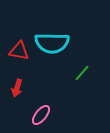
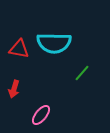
cyan semicircle: moved 2 px right
red triangle: moved 2 px up
red arrow: moved 3 px left, 1 px down
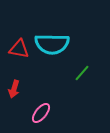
cyan semicircle: moved 2 px left, 1 px down
pink ellipse: moved 2 px up
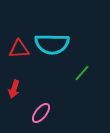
red triangle: rotated 15 degrees counterclockwise
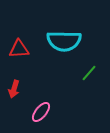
cyan semicircle: moved 12 px right, 3 px up
green line: moved 7 px right
pink ellipse: moved 1 px up
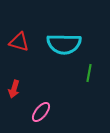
cyan semicircle: moved 3 px down
red triangle: moved 7 px up; rotated 20 degrees clockwise
green line: rotated 30 degrees counterclockwise
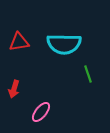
red triangle: rotated 25 degrees counterclockwise
green line: moved 1 px left, 1 px down; rotated 30 degrees counterclockwise
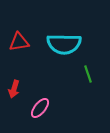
pink ellipse: moved 1 px left, 4 px up
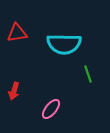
red triangle: moved 2 px left, 9 px up
red arrow: moved 2 px down
pink ellipse: moved 11 px right, 1 px down
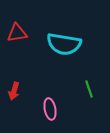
cyan semicircle: rotated 8 degrees clockwise
green line: moved 1 px right, 15 px down
pink ellipse: moved 1 px left; rotated 50 degrees counterclockwise
